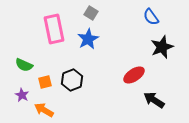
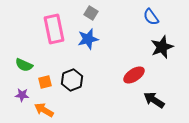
blue star: rotated 15 degrees clockwise
purple star: rotated 24 degrees counterclockwise
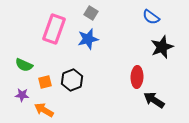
blue semicircle: rotated 18 degrees counterclockwise
pink rectangle: rotated 32 degrees clockwise
red ellipse: moved 3 px right, 2 px down; rotated 55 degrees counterclockwise
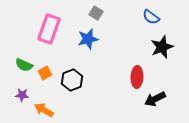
gray square: moved 5 px right
pink rectangle: moved 5 px left
orange square: moved 9 px up; rotated 16 degrees counterclockwise
black arrow: moved 1 px right, 1 px up; rotated 60 degrees counterclockwise
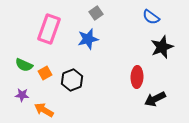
gray square: rotated 24 degrees clockwise
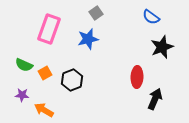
black arrow: rotated 140 degrees clockwise
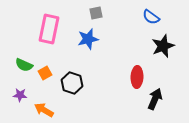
gray square: rotated 24 degrees clockwise
pink rectangle: rotated 8 degrees counterclockwise
black star: moved 1 px right, 1 px up
black hexagon: moved 3 px down; rotated 20 degrees counterclockwise
purple star: moved 2 px left
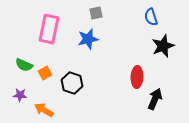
blue semicircle: rotated 36 degrees clockwise
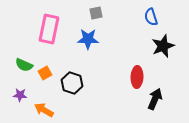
blue star: rotated 15 degrees clockwise
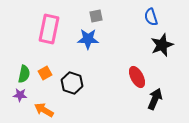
gray square: moved 3 px down
black star: moved 1 px left, 1 px up
green semicircle: moved 9 px down; rotated 102 degrees counterclockwise
red ellipse: rotated 30 degrees counterclockwise
